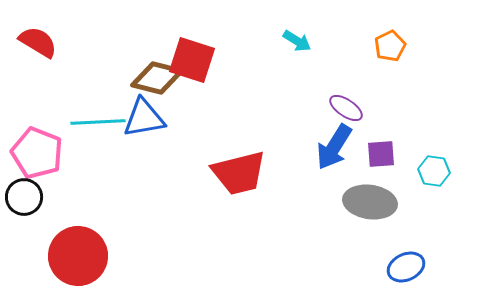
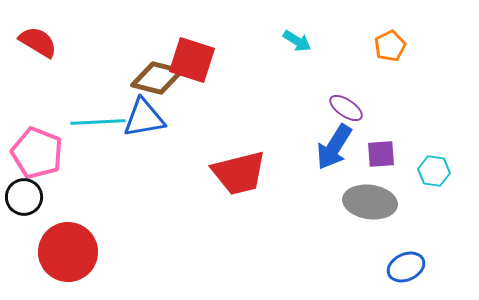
red circle: moved 10 px left, 4 px up
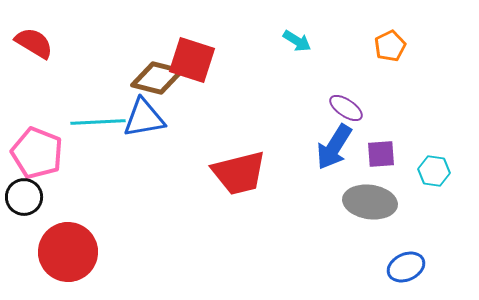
red semicircle: moved 4 px left, 1 px down
